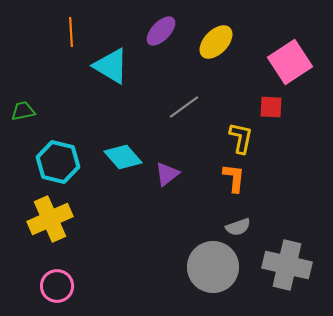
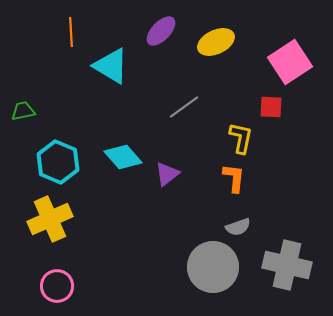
yellow ellipse: rotated 21 degrees clockwise
cyan hexagon: rotated 9 degrees clockwise
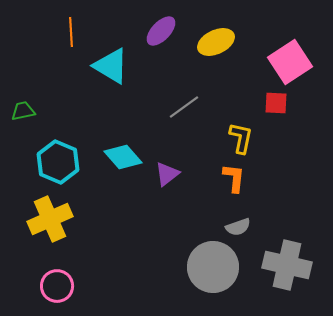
red square: moved 5 px right, 4 px up
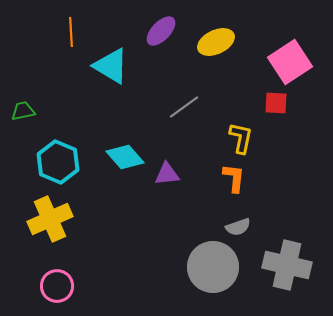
cyan diamond: moved 2 px right
purple triangle: rotated 32 degrees clockwise
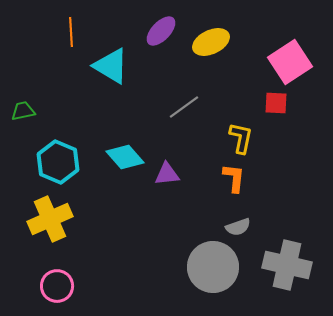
yellow ellipse: moved 5 px left
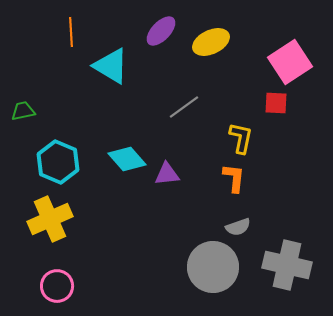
cyan diamond: moved 2 px right, 2 px down
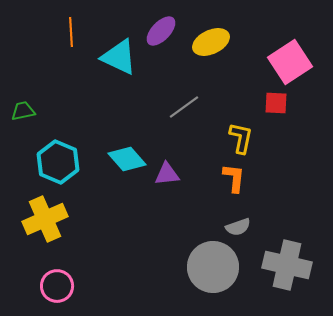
cyan triangle: moved 8 px right, 9 px up; rotated 6 degrees counterclockwise
yellow cross: moved 5 px left
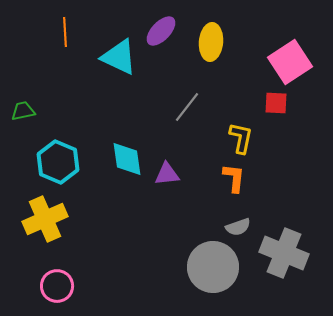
orange line: moved 6 px left
yellow ellipse: rotated 60 degrees counterclockwise
gray line: moved 3 px right; rotated 16 degrees counterclockwise
cyan diamond: rotated 33 degrees clockwise
gray cross: moved 3 px left, 12 px up; rotated 9 degrees clockwise
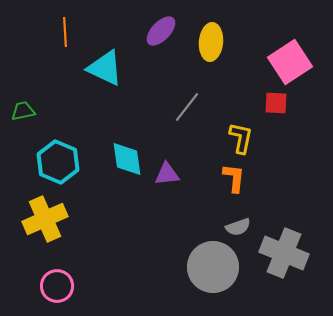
cyan triangle: moved 14 px left, 11 px down
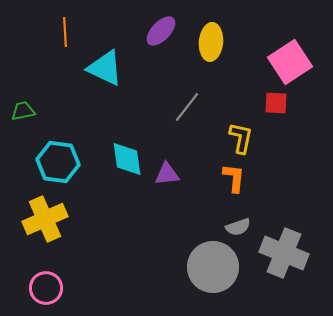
cyan hexagon: rotated 15 degrees counterclockwise
pink circle: moved 11 px left, 2 px down
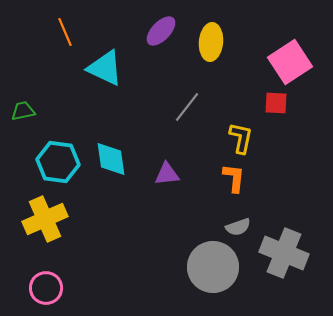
orange line: rotated 20 degrees counterclockwise
cyan diamond: moved 16 px left
